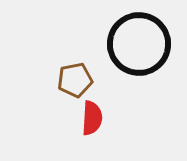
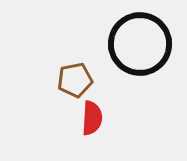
black circle: moved 1 px right
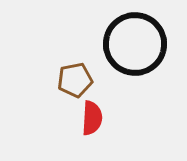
black circle: moved 5 px left
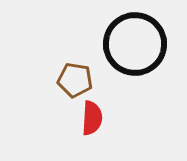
brown pentagon: rotated 20 degrees clockwise
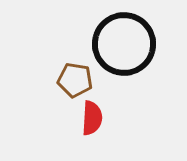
black circle: moved 11 px left
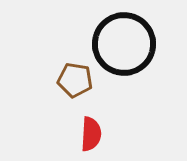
red semicircle: moved 1 px left, 16 px down
